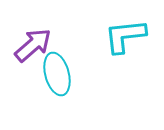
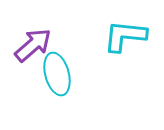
cyan L-shape: rotated 12 degrees clockwise
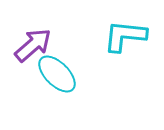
cyan ellipse: rotated 30 degrees counterclockwise
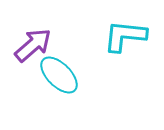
cyan ellipse: moved 2 px right, 1 px down
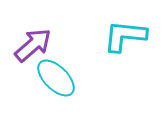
cyan ellipse: moved 3 px left, 3 px down
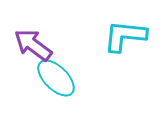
purple arrow: rotated 102 degrees counterclockwise
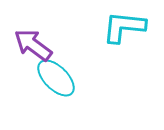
cyan L-shape: moved 1 px left, 9 px up
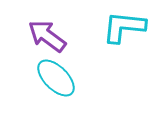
purple arrow: moved 14 px right, 9 px up
